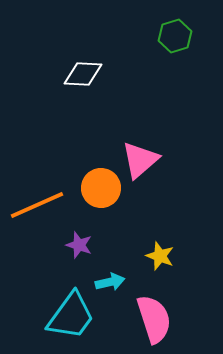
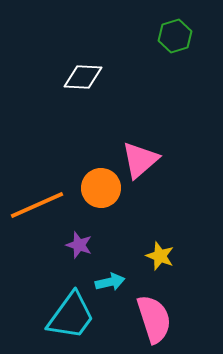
white diamond: moved 3 px down
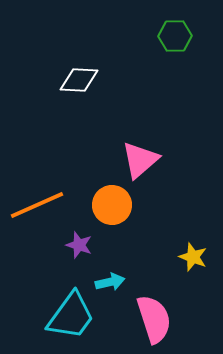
green hexagon: rotated 16 degrees clockwise
white diamond: moved 4 px left, 3 px down
orange circle: moved 11 px right, 17 px down
yellow star: moved 33 px right, 1 px down
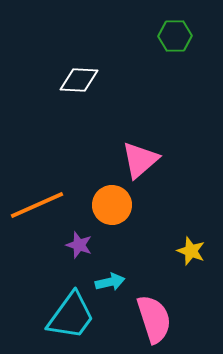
yellow star: moved 2 px left, 6 px up
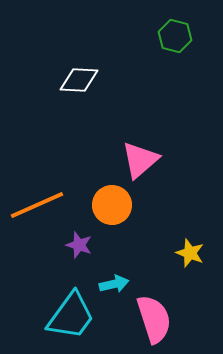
green hexagon: rotated 16 degrees clockwise
yellow star: moved 1 px left, 2 px down
cyan arrow: moved 4 px right, 2 px down
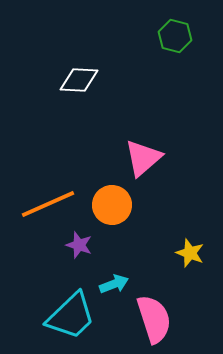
pink triangle: moved 3 px right, 2 px up
orange line: moved 11 px right, 1 px up
cyan arrow: rotated 8 degrees counterclockwise
cyan trapezoid: rotated 10 degrees clockwise
